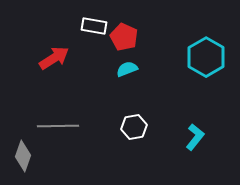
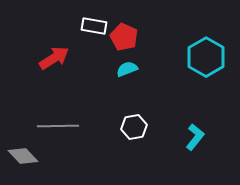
gray diamond: rotated 64 degrees counterclockwise
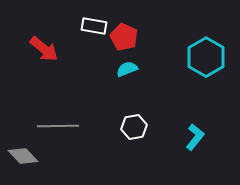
red arrow: moved 10 px left, 9 px up; rotated 72 degrees clockwise
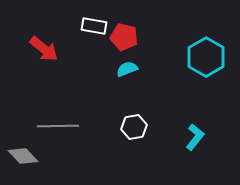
red pentagon: rotated 12 degrees counterclockwise
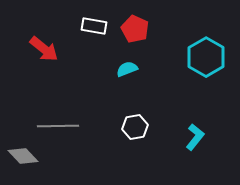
red pentagon: moved 11 px right, 8 px up; rotated 12 degrees clockwise
white hexagon: moved 1 px right
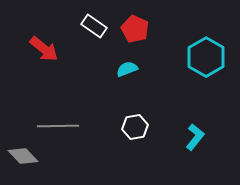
white rectangle: rotated 25 degrees clockwise
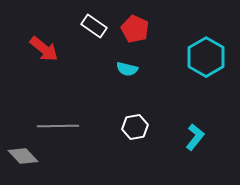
cyan semicircle: rotated 145 degrees counterclockwise
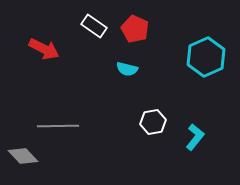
red arrow: rotated 12 degrees counterclockwise
cyan hexagon: rotated 6 degrees clockwise
white hexagon: moved 18 px right, 5 px up
